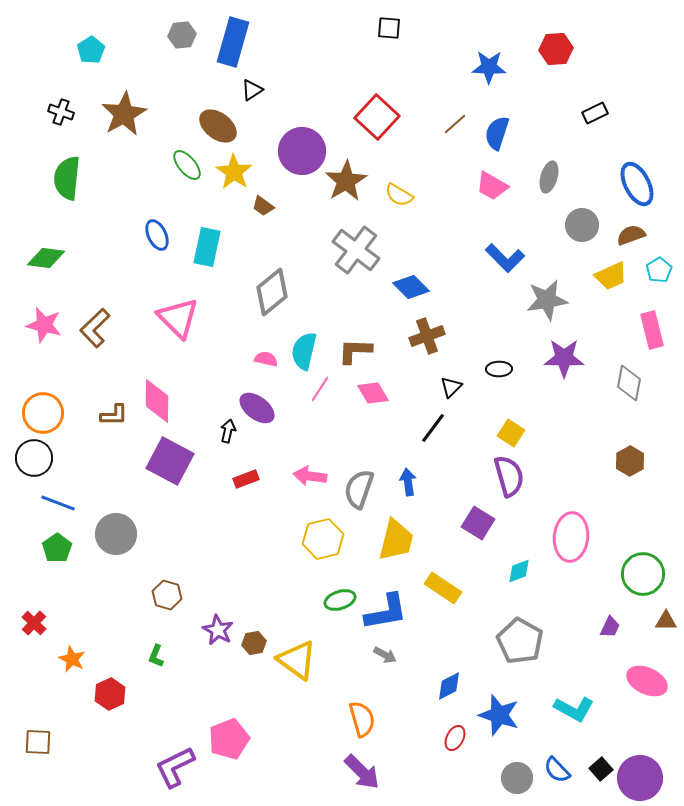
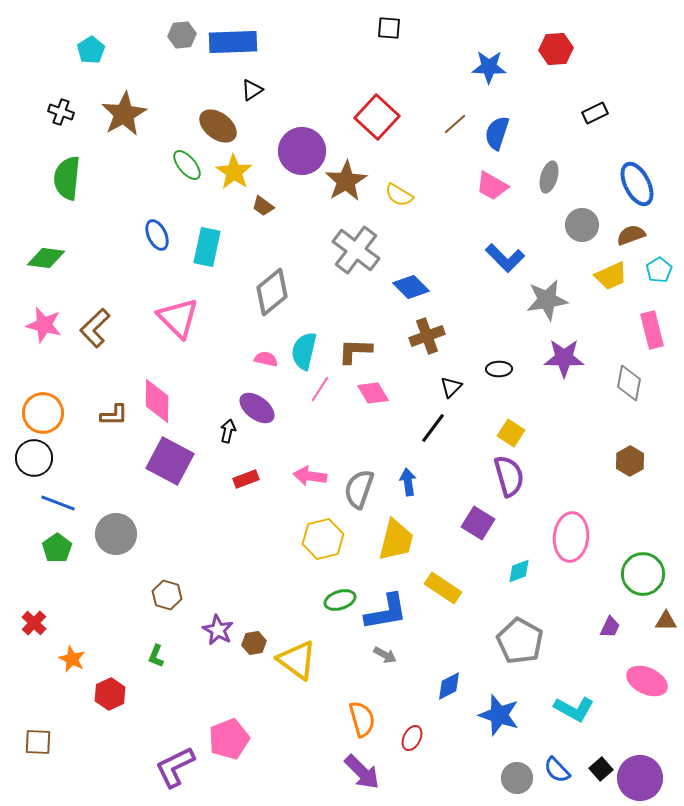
blue rectangle at (233, 42): rotated 72 degrees clockwise
red ellipse at (455, 738): moved 43 px left
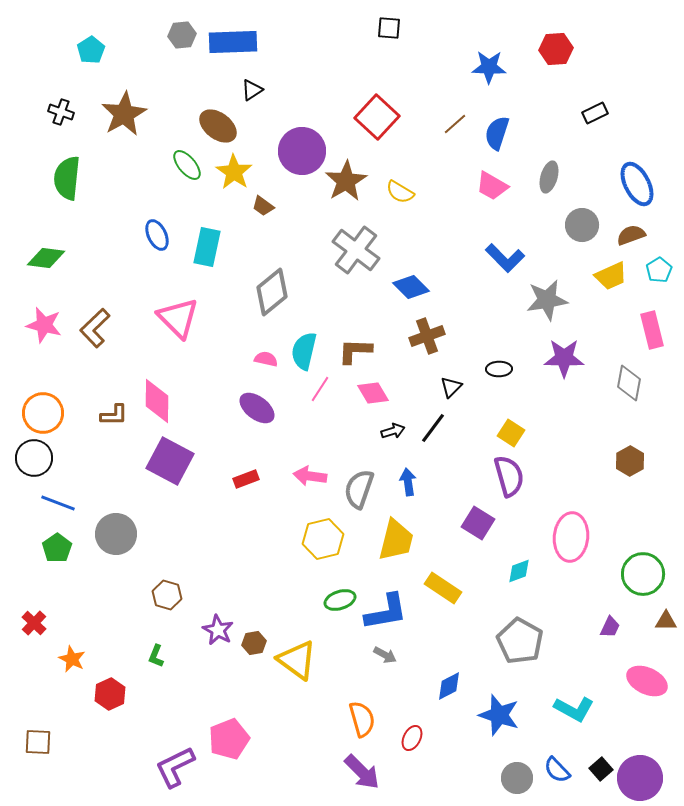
yellow semicircle at (399, 195): moved 1 px right, 3 px up
black arrow at (228, 431): moved 165 px right; rotated 60 degrees clockwise
